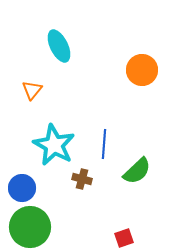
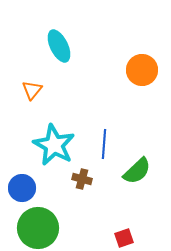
green circle: moved 8 px right, 1 px down
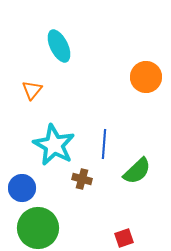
orange circle: moved 4 px right, 7 px down
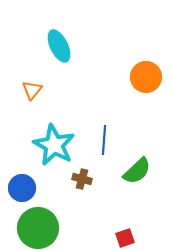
blue line: moved 4 px up
red square: moved 1 px right
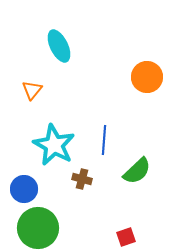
orange circle: moved 1 px right
blue circle: moved 2 px right, 1 px down
red square: moved 1 px right, 1 px up
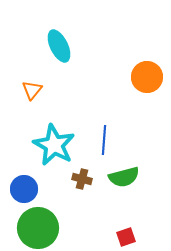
green semicircle: moved 13 px left, 6 px down; rotated 28 degrees clockwise
